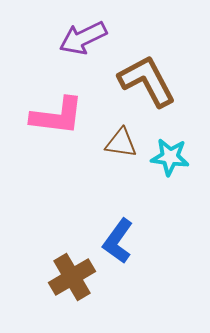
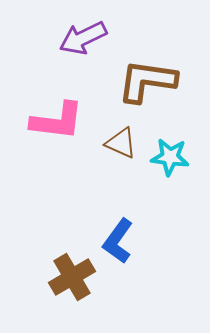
brown L-shape: rotated 54 degrees counterclockwise
pink L-shape: moved 5 px down
brown triangle: rotated 16 degrees clockwise
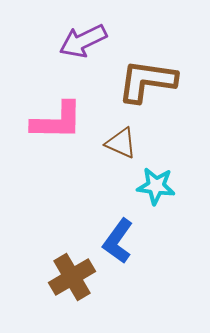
purple arrow: moved 3 px down
pink L-shape: rotated 6 degrees counterclockwise
cyan star: moved 14 px left, 29 px down
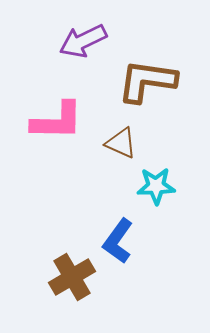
cyan star: rotated 9 degrees counterclockwise
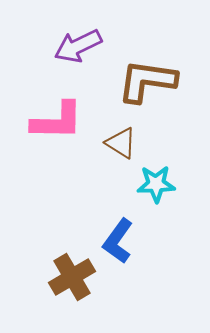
purple arrow: moved 5 px left, 5 px down
brown triangle: rotated 8 degrees clockwise
cyan star: moved 2 px up
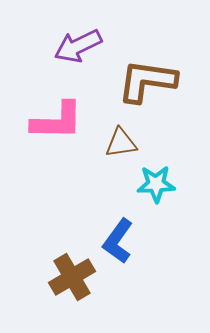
brown triangle: rotated 40 degrees counterclockwise
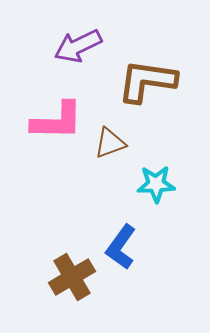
brown triangle: moved 11 px left; rotated 12 degrees counterclockwise
blue L-shape: moved 3 px right, 6 px down
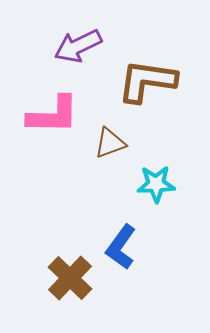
pink L-shape: moved 4 px left, 6 px up
brown cross: moved 2 px left, 1 px down; rotated 15 degrees counterclockwise
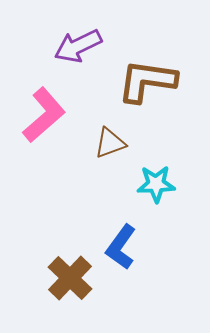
pink L-shape: moved 9 px left; rotated 42 degrees counterclockwise
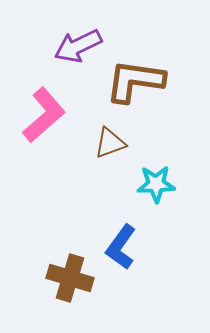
brown L-shape: moved 12 px left
brown cross: rotated 27 degrees counterclockwise
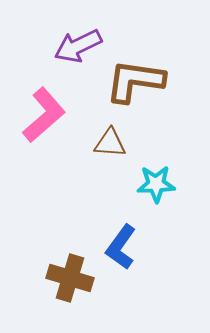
brown triangle: rotated 24 degrees clockwise
